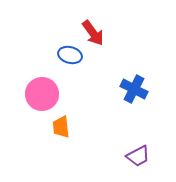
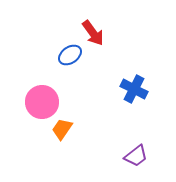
blue ellipse: rotated 50 degrees counterclockwise
pink circle: moved 8 px down
orange trapezoid: moved 1 px right, 2 px down; rotated 40 degrees clockwise
purple trapezoid: moved 2 px left; rotated 10 degrees counterclockwise
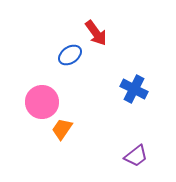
red arrow: moved 3 px right
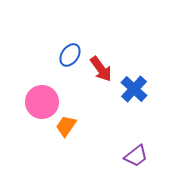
red arrow: moved 5 px right, 36 px down
blue ellipse: rotated 20 degrees counterclockwise
blue cross: rotated 16 degrees clockwise
orange trapezoid: moved 4 px right, 3 px up
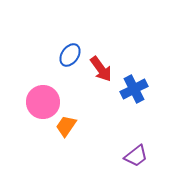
blue cross: rotated 20 degrees clockwise
pink circle: moved 1 px right
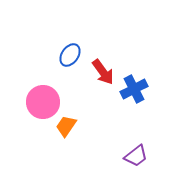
red arrow: moved 2 px right, 3 px down
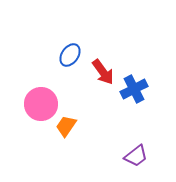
pink circle: moved 2 px left, 2 px down
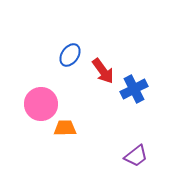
red arrow: moved 1 px up
orange trapezoid: moved 1 px left, 2 px down; rotated 55 degrees clockwise
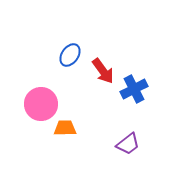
purple trapezoid: moved 8 px left, 12 px up
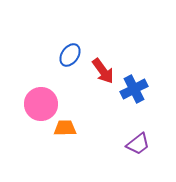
purple trapezoid: moved 10 px right
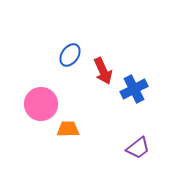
red arrow: rotated 12 degrees clockwise
orange trapezoid: moved 3 px right, 1 px down
purple trapezoid: moved 4 px down
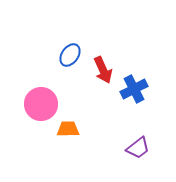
red arrow: moved 1 px up
